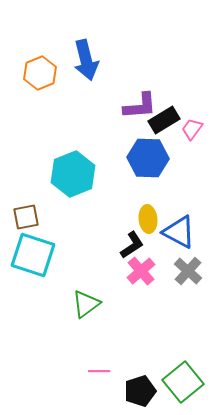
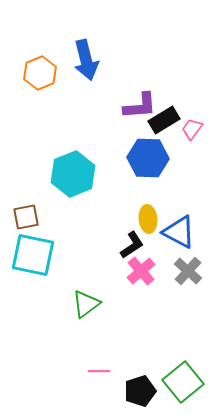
cyan square: rotated 6 degrees counterclockwise
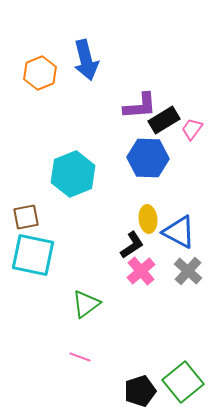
pink line: moved 19 px left, 14 px up; rotated 20 degrees clockwise
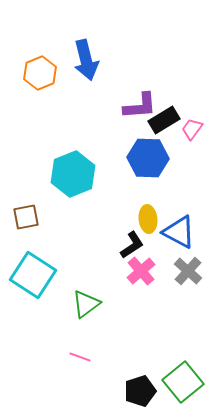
cyan square: moved 20 px down; rotated 21 degrees clockwise
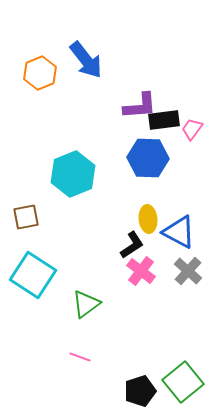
blue arrow: rotated 24 degrees counterclockwise
black rectangle: rotated 24 degrees clockwise
pink cross: rotated 12 degrees counterclockwise
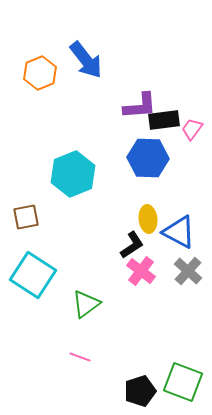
green square: rotated 30 degrees counterclockwise
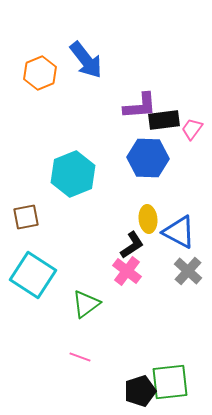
pink cross: moved 14 px left
green square: moved 13 px left; rotated 27 degrees counterclockwise
